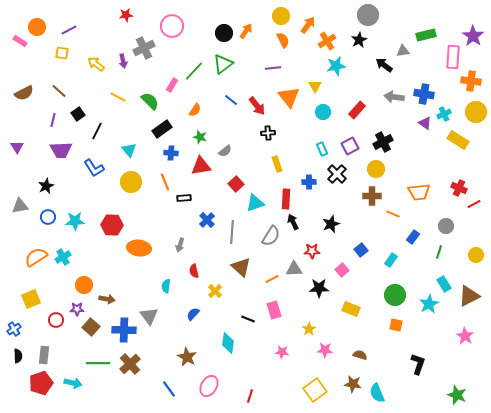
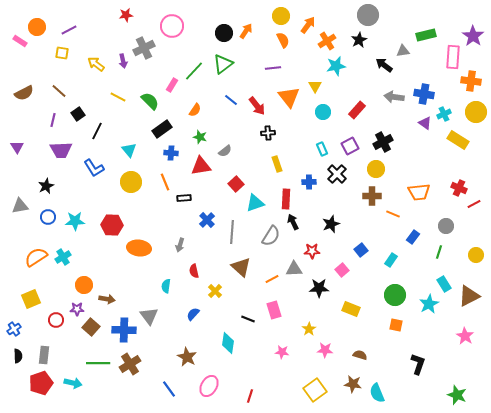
brown cross at (130, 364): rotated 10 degrees clockwise
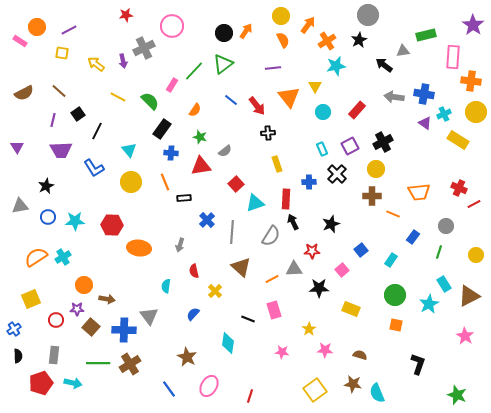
purple star at (473, 36): moved 11 px up
black rectangle at (162, 129): rotated 18 degrees counterclockwise
gray rectangle at (44, 355): moved 10 px right
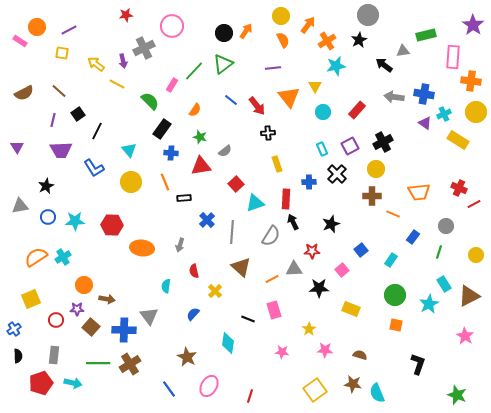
yellow line at (118, 97): moved 1 px left, 13 px up
orange ellipse at (139, 248): moved 3 px right
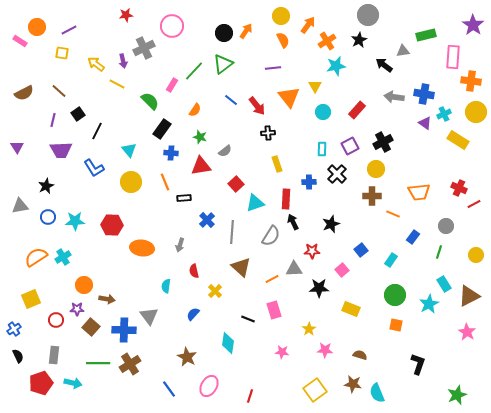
cyan rectangle at (322, 149): rotated 24 degrees clockwise
pink star at (465, 336): moved 2 px right, 4 px up
black semicircle at (18, 356): rotated 24 degrees counterclockwise
green star at (457, 395): rotated 30 degrees clockwise
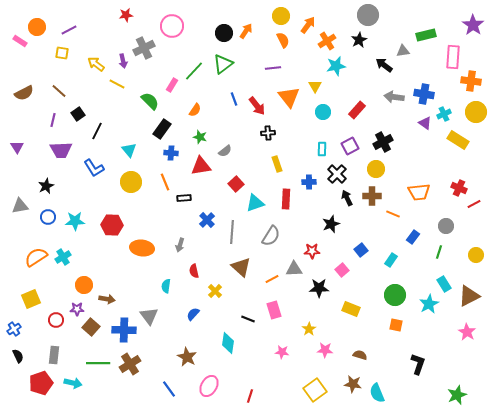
blue line at (231, 100): moved 3 px right, 1 px up; rotated 32 degrees clockwise
black arrow at (293, 222): moved 54 px right, 24 px up
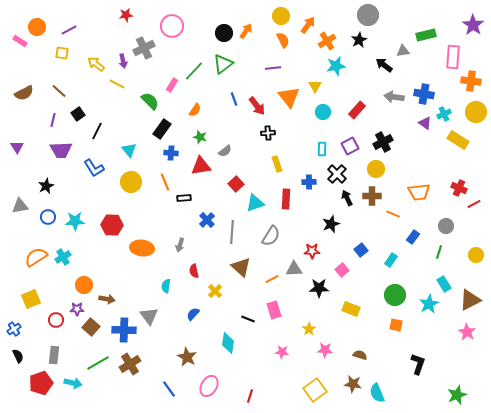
brown triangle at (469, 296): moved 1 px right, 4 px down
green line at (98, 363): rotated 30 degrees counterclockwise
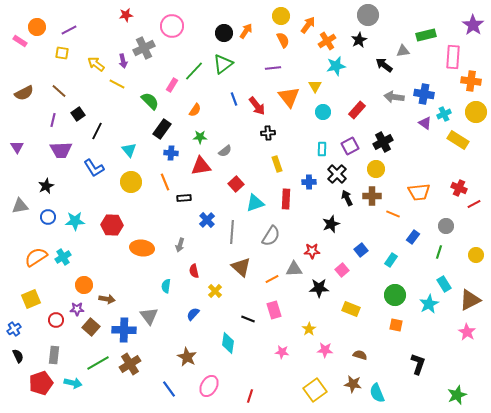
green star at (200, 137): rotated 16 degrees counterclockwise
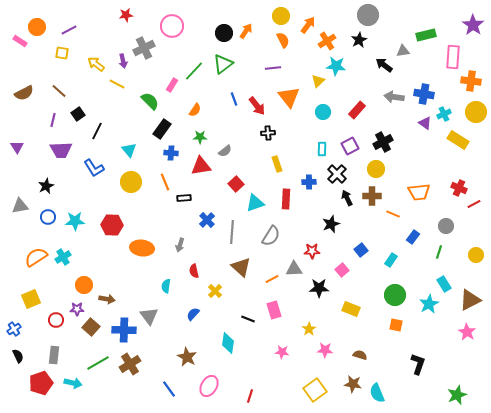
cyan star at (336, 66): rotated 18 degrees clockwise
yellow triangle at (315, 86): moved 3 px right, 5 px up; rotated 16 degrees clockwise
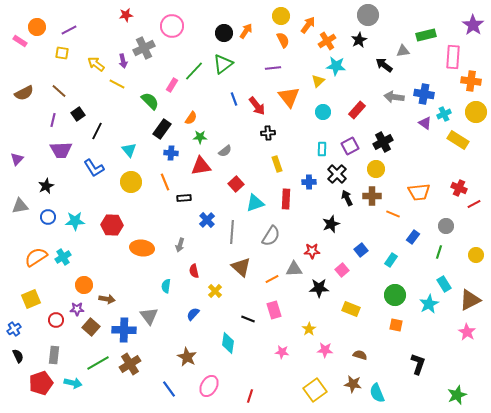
orange semicircle at (195, 110): moved 4 px left, 8 px down
purple triangle at (17, 147): moved 12 px down; rotated 16 degrees clockwise
